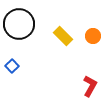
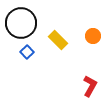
black circle: moved 2 px right, 1 px up
yellow rectangle: moved 5 px left, 4 px down
blue square: moved 15 px right, 14 px up
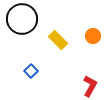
black circle: moved 1 px right, 4 px up
blue square: moved 4 px right, 19 px down
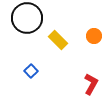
black circle: moved 5 px right, 1 px up
orange circle: moved 1 px right
red L-shape: moved 1 px right, 2 px up
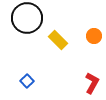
blue square: moved 4 px left, 10 px down
red L-shape: moved 1 px right, 1 px up
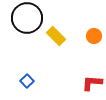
yellow rectangle: moved 2 px left, 4 px up
red L-shape: rotated 115 degrees counterclockwise
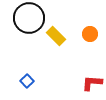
black circle: moved 2 px right
orange circle: moved 4 px left, 2 px up
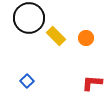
orange circle: moved 4 px left, 4 px down
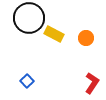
yellow rectangle: moved 2 px left, 2 px up; rotated 18 degrees counterclockwise
red L-shape: rotated 120 degrees clockwise
